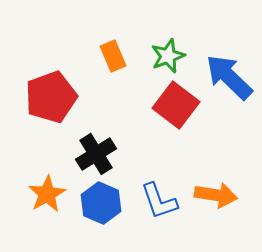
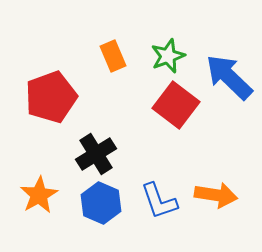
orange star: moved 8 px left, 1 px down
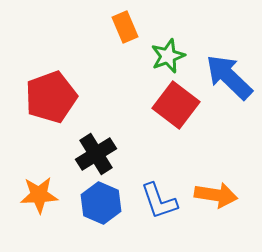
orange rectangle: moved 12 px right, 29 px up
orange star: rotated 27 degrees clockwise
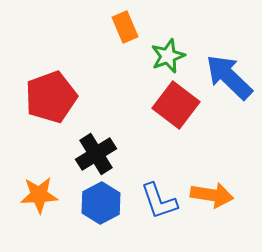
orange arrow: moved 4 px left
blue hexagon: rotated 9 degrees clockwise
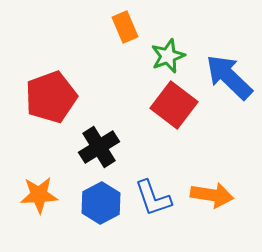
red square: moved 2 px left
black cross: moved 3 px right, 7 px up
blue L-shape: moved 6 px left, 3 px up
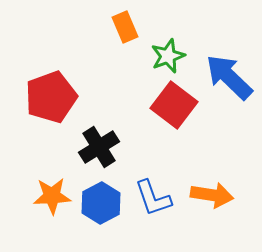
orange star: moved 13 px right, 1 px down
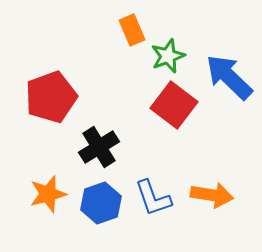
orange rectangle: moved 7 px right, 3 px down
orange star: moved 4 px left, 2 px up; rotated 12 degrees counterclockwise
blue hexagon: rotated 9 degrees clockwise
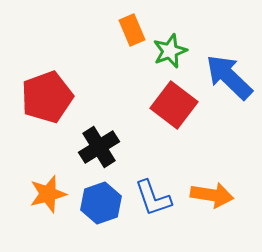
green star: moved 2 px right, 5 px up
red pentagon: moved 4 px left
